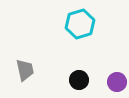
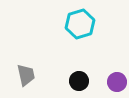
gray trapezoid: moved 1 px right, 5 px down
black circle: moved 1 px down
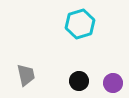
purple circle: moved 4 px left, 1 px down
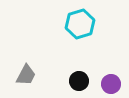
gray trapezoid: rotated 40 degrees clockwise
purple circle: moved 2 px left, 1 px down
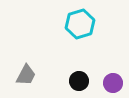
purple circle: moved 2 px right, 1 px up
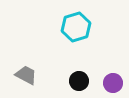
cyan hexagon: moved 4 px left, 3 px down
gray trapezoid: rotated 90 degrees counterclockwise
